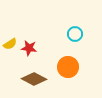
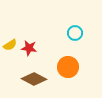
cyan circle: moved 1 px up
yellow semicircle: moved 1 px down
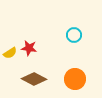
cyan circle: moved 1 px left, 2 px down
yellow semicircle: moved 8 px down
orange circle: moved 7 px right, 12 px down
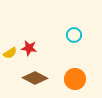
brown diamond: moved 1 px right, 1 px up
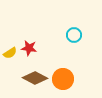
orange circle: moved 12 px left
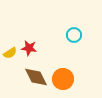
brown diamond: moved 1 px right, 1 px up; rotated 35 degrees clockwise
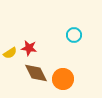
brown diamond: moved 4 px up
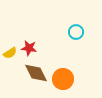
cyan circle: moved 2 px right, 3 px up
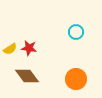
yellow semicircle: moved 4 px up
brown diamond: moved 9 px left, 3 px down; rotated 10 degrees counterclockwise
orange circle: moved 13 px right
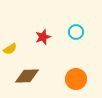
red star: moved 14 px right, 11 px up; rotated 28 degrees counterclockwise
brown diamond: rotated 55 degrees counterclockwise
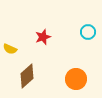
cyan circle: moved 12 px right
yellow semicircle: rotated 56 degrees clockwise
brown diamond: rotated 40 degrees counterclockwise
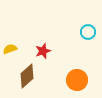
red star: moved 14 px down
yellow semicircle: rotated 136 degrees clockwise
orange circle: moved 1 px right, 1 px down
